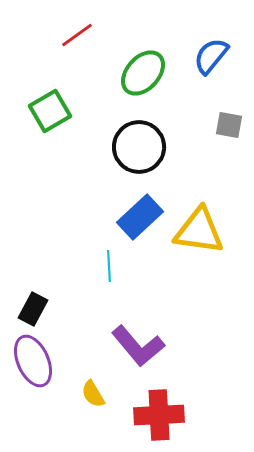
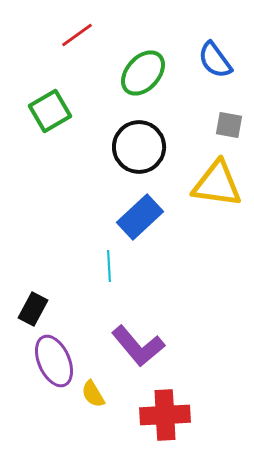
blue semicircle: moved 4 px right, 4 px down; rotated 75 degrees counterclockwise
yellow triangle: moved 18 px right, 47 px up
purple ellipse: moved 21 px right
red cross: moved 6 px right
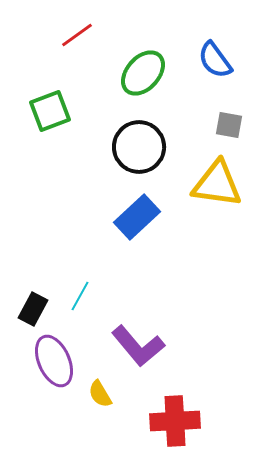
green square: rotated 9 degrees clockwise
blue rectangle: moved 3 px left
cyan line: moved 29 px left, 30 px down; rotated 32 degrees clockwise
yellow semicircle: moved 7 px right
red cross: moved 10 px right, 6 px down
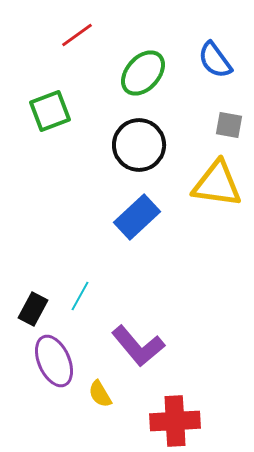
black circle: moved 2 px up
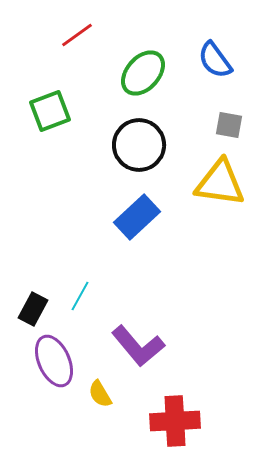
yellow triangle: moved 3 px right, 1 px up
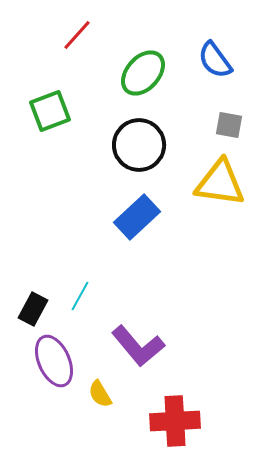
red line: rotated 12 degrees counterclockwise
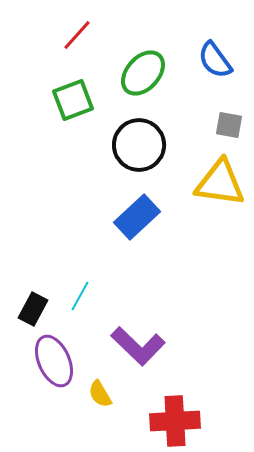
green square: moved 23 px right, 11 px up
purple L-shape: rotated 6 degrees counterclockwise
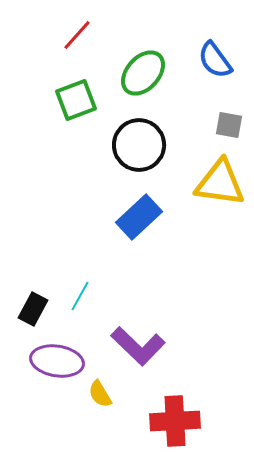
green square: moved 3 px right
blue rectangle: moved 2 px right
purple ellipse: moved 3 px right; rotated 57 degrees counterclockwise
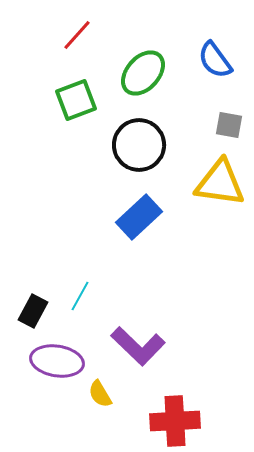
black rectangle: moved 2 px down
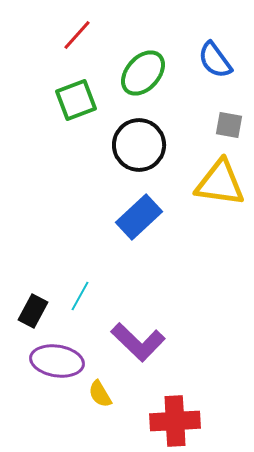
purple L-shape: moved 4 px up
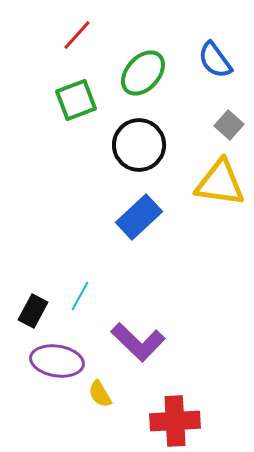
gray square: rotated 32 degrees clockwise
